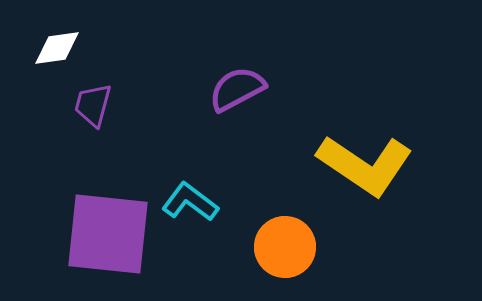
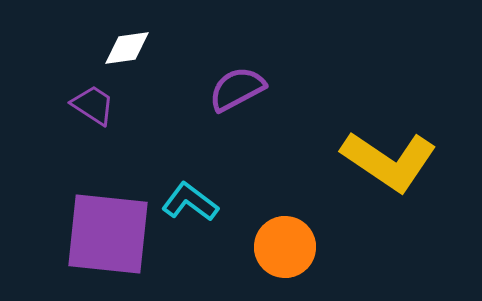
white diamond: moved 70 px right
purple trapezoid: rotated 108 degrees clockwise
yellow L-shape: moved 24 px right, 4 px up
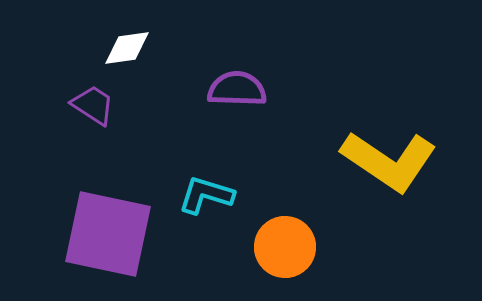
purple semicircle: rotated 30 degrees clockwise
cyan L-shape: moved 16 px right, 7 px up; rotated 20 degrees counterclockwise
purple square: rotated 6 degrees clockwise
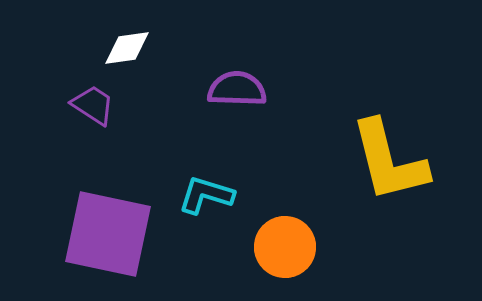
yellow L-shape: rotated 42 degrees clockwise
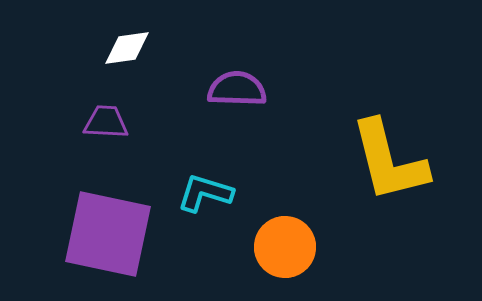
purple trapezoid: moved 13 px right, 17 px down; rotated 30 degrees counterclockwise
cyan L-shape: moved 1 px left, 2 px up
